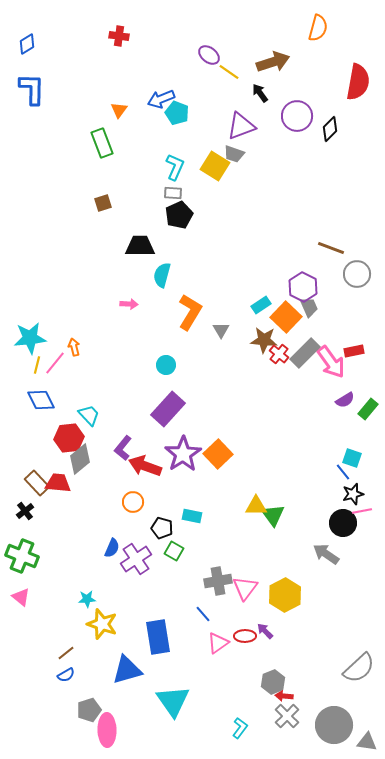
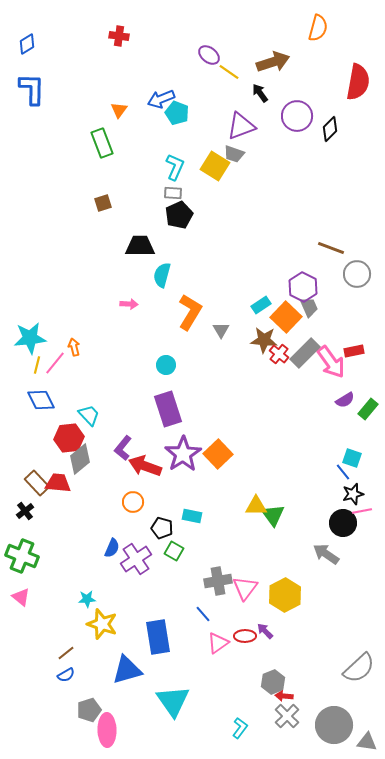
purple rectangle at (168, 409): rotated 60 degrees counterclockwise
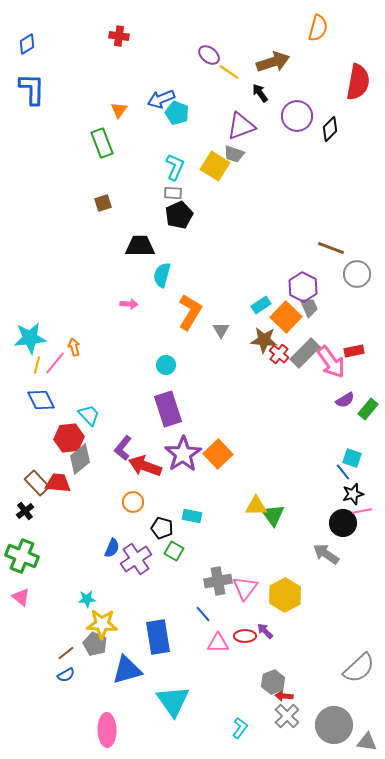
yellow star at (102, 624): rotated 16 degrees counterclockwise
pink triangle at (218, 643): rotated 35 degrees clockwise
gray pentagon at (89, 710): moved 6 px right, 66 px up; rotated 30 degrees counterclockwise
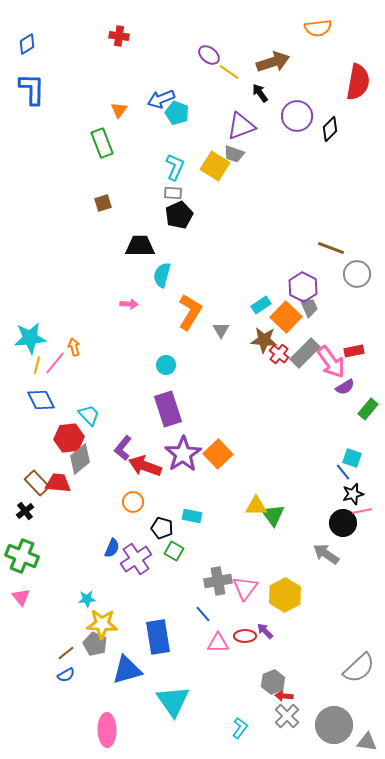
orange semicircle at (318, 28): rotated 68 degrees clockwise
purple semicircle at (345, 400): moved 13 px up
pink triangle at (21, 597): rotated 12 degrees clockwise
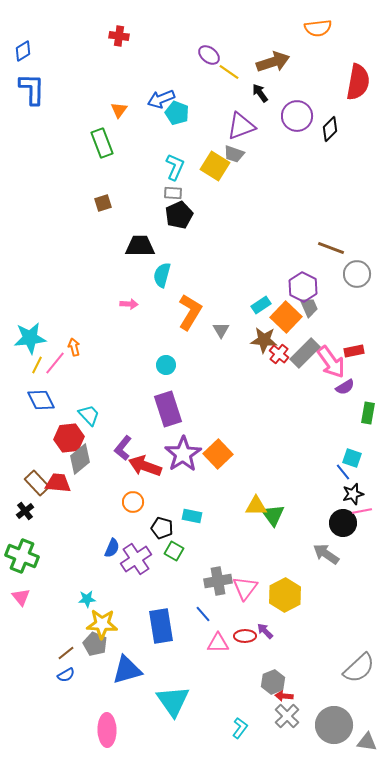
blue diamond at (27, 44): moved 4 px left, 7 px down
yellow line at (37, 365): rotated 12 degrees clockwise
green rectangle at (368, 409): moved 4 px down; rotated 30 degrees counterclockwise
blue rectangle at (158, 637): moved 3 px right, 11 px up
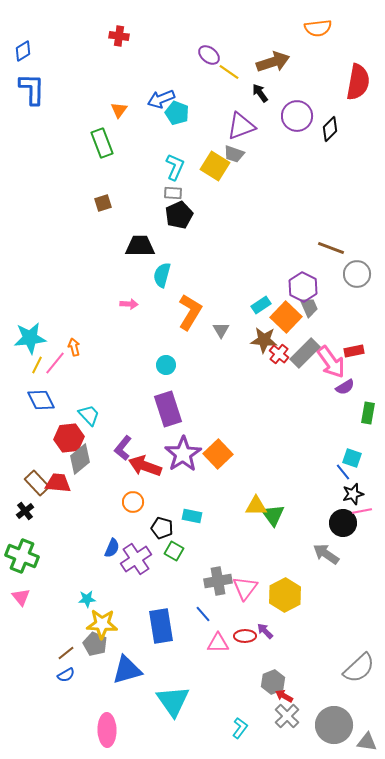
red arrow at (284, 696): rotated 24 degrees clockwise
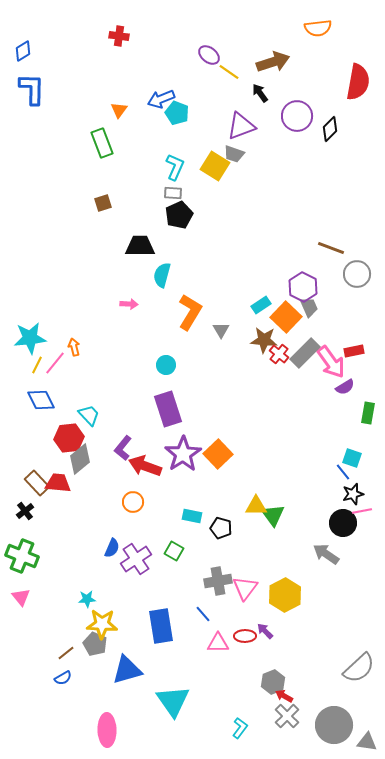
black pentagon at (162, 528): moved 59 px right
blue semicircle at (66, 675): moved 3 px left, 3 px down
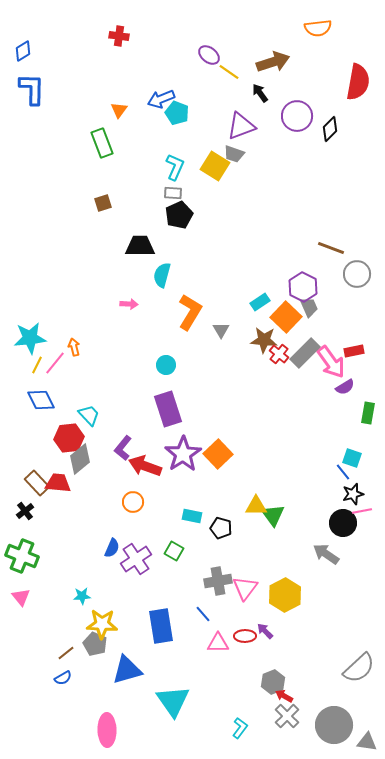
cyan rectangle at (261, 305): moved 1 px left, 3 px up
cyan star at (87, 599): moved 5 px left, 3 px up
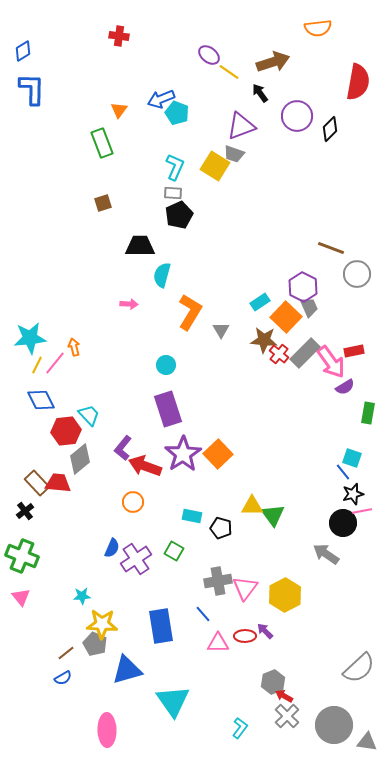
red hexagon at (69, 438): moved 3 px left, 7 px up
yellow triangle at (256, 506): moved 4 px left
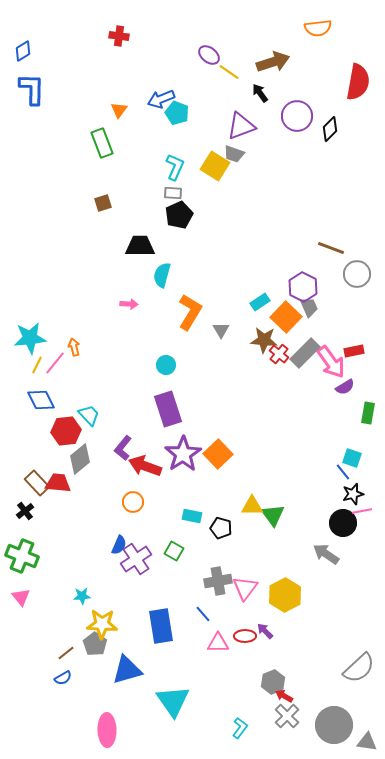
blue semicircle at (112, 548): moved 7 px right, 3 px up
gray pentagon at (95, 644): rotated 10 degrees clockwise
